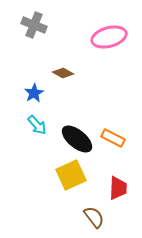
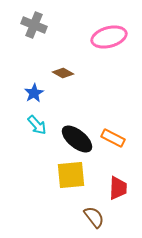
yellow square: rotated 20 degrees clockwise
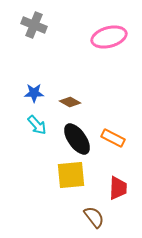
brown diamond: moved 7 px right, 29 px down
blue star: rotated 30 degrees clockwise
black ellipse: rotated 16 degrees clockwise
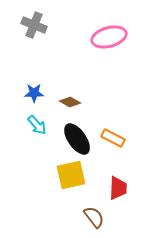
yellow square: rotated 8 degrees counterclockwise
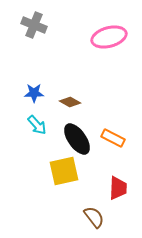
yellow square: moved 7 px left, 4 px up
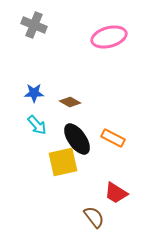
yellow square: moved 1 px left, 9 px up
red trapezoid: moved 2 px left, 5 px down; rotated 120 degrees clockwise
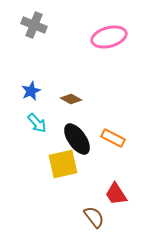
blue star: moved 3 px left, 2 px up; rotated 24 degrees counterclockwise
brown diamond: moved 1 px right, 3 px up
cyan arrow: moved 2 px up
yellow square: moved 2 px down
red trapezoid: moved 1 px down; rotated 25 degrees clockwise
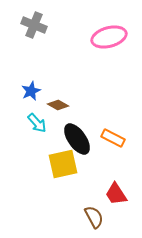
brown diamond: moved 13 px left, 6 px down
brown semicircle: rotated 10 degrees clockwise
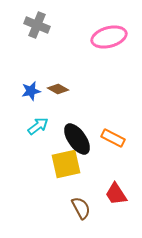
gray cross: moved 3 px right
blue star: rotated 12 degrees clockwise
brown diamond: moved 16 px up
cyan arrow: moved 1 px right, 3 px down; rotated 85 degrees counterclockwise
yellow square: moved 3 px right
brown semicircle: moved 13 px left, 9 px up
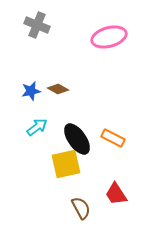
cyan arrow: moved 1 px left, 1 px down
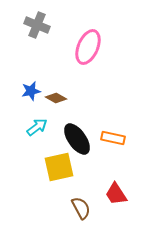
pink ellipse: moved 21 px left, 10 px down; rotated 52 degrees counterclockwise
brown diamond: moved 2 px left, 9 px down
orange rectangle: rotated 15 degrees counterclockwise
yellow square: moved 7 px left, 3 px down
